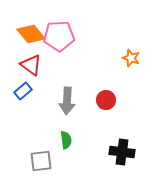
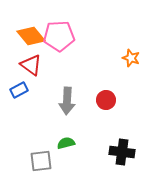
orange diamond: moved 2 px down
blue rectangle: moved 4 px left, 1 px up; rotated 12 degrees clockwise
green semicircle: moved 3 px down; rotated 96 degrees counterclockwise
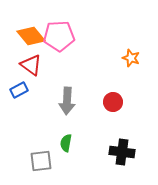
red circle: moved 7 px right, 2 px down
green semicircle: rotated 66 degrees counterclockwise
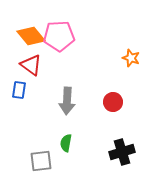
blue rectangle: rotated 54 degrees counterclockwise
black cross: rotated 25 degrees counterclockwise
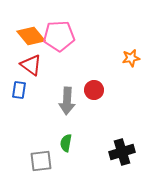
orange star: rotated 30 degrees counterclockwise
red circle: moved 19 px left, 12 px up
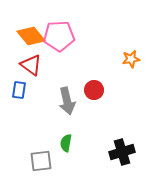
orange star: moved 1 px down
gray arrow: rotated 16 degrees counterclockwise
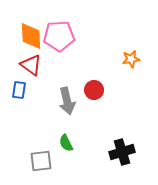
orange diamond: rotated 36 degrees clockwise
green semicircle: rotated 36 degrees counterclockwise
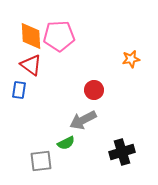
gray arrow: moved 16 px right, 19 px down; rotated 76 degrees clockwise
green semicircle: rotated 90 degrees counterclockwise
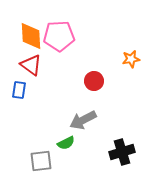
red circle: moved 9 px up
